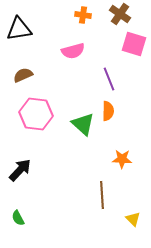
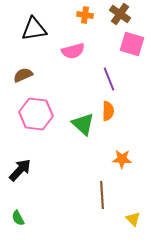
orange cross: moved 2 px right
black triangle: moved 15 px right
pink square: moved 2 px left
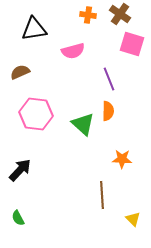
orange cross: moved 3 px right
brown semicircle: moved 3 px left, 3 px up
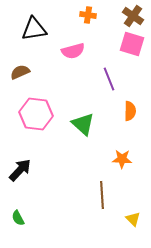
brown cross: moved 13 px right, 2 px down
orange semicircle: moved 22 px right
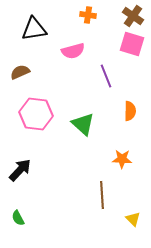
purple line: moved 3 px left, 3 px up
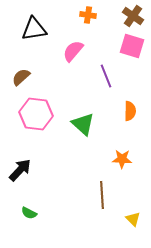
pink square: moved 2 px down
pink semicircle: rotated 145 degrees clockwise
brown semicircle: moved 1 px right, 5 px down; rotated 18 degrees counterclockwise
green semicircle: moved 11 px right, 5 px up; rotated 35 degrees counterclockwise
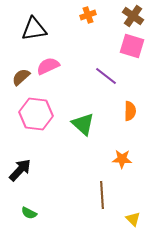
orange cross: rotated 28 degrees counterclockwise
pink semicircle: moved 25 px left, 15 px down; rotated 25 degrees clockwise
purple line: rotated 30 degrees counterclockwise
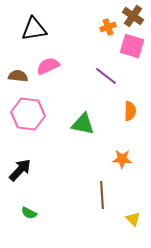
orange cross: moved 20 px right, 12 px down
brown semicircle: moved 3 px left, 1 px up; rotated 48 degrees clockwise
pink hexagon: moved 8 px left
green triangle: rotated 30 degrees counterclockwise
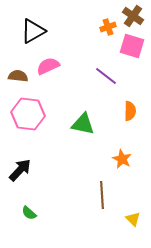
black triangle: moved 1 px left, 2 px down; rotated 20 degrees counterclockwise
orange star: rotated 24 degrees clockwise
green semicircle: rotated 14 degrees clockwise
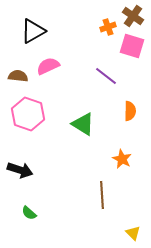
pink hexagon: rotated 12 degrees clockwise
green triangle: rotated 20 degrees clockwise
black arrow: rotated 65 degrees clockwise
yellow triangle: moved 14 px down
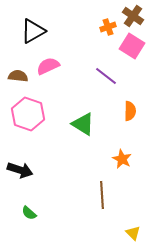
pink square: rotated 15 degrees clockwise
